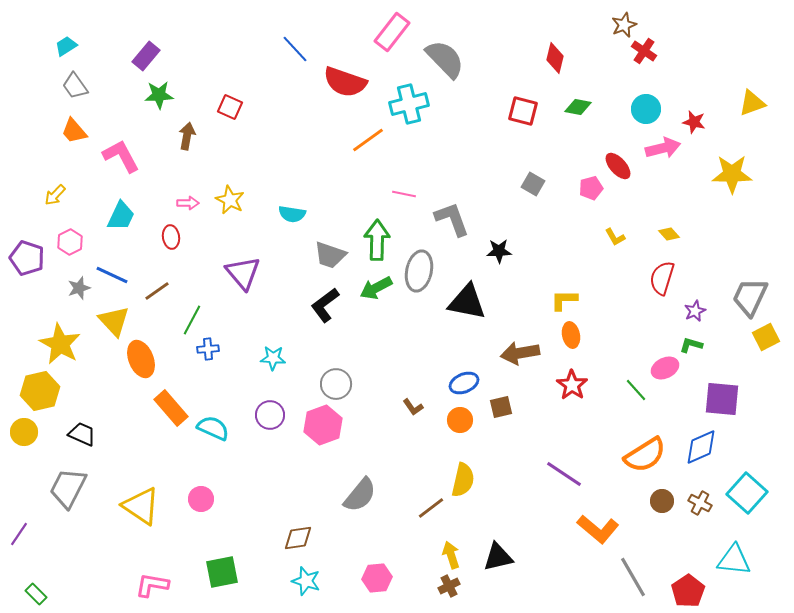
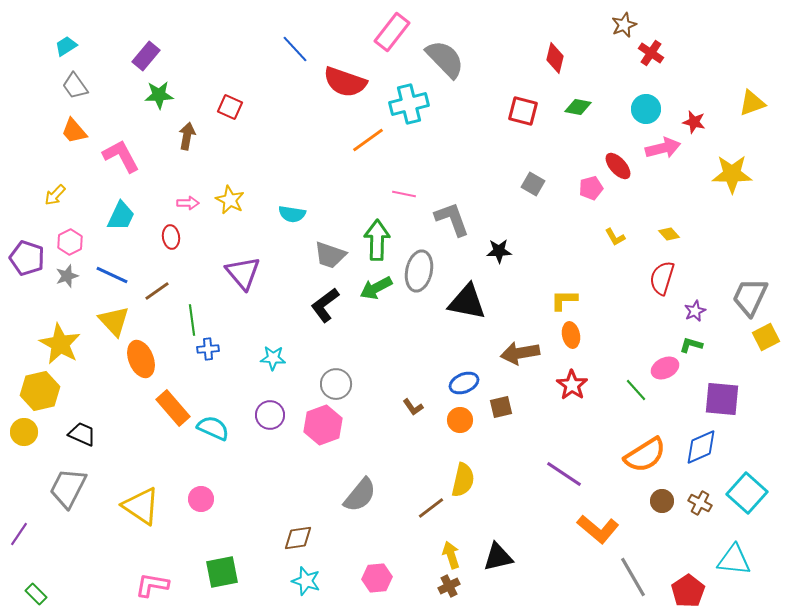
red cross at (644, 51): moved 7 px right, 2 px down
gray star at (79, 288): moved 12 px left, 12 px up
green line at (192, 320): rotated 36 degrees counterclockwise
orange rectangle at (171, 408): moved 2 px right
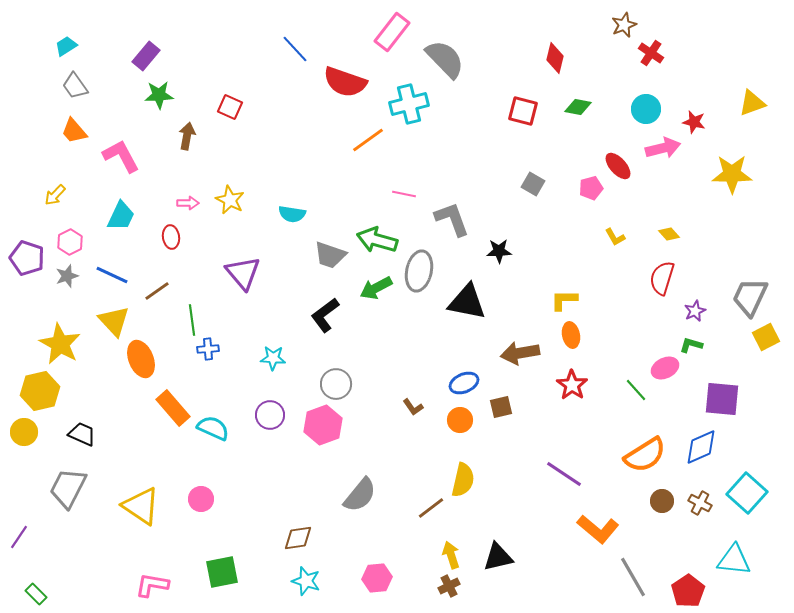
green arrow at (377, 240): rotated 75 degrees counterclockwise
black L-shape at (325, 305): moved 10 px down
purple line at (19, 534): moved 3 px down
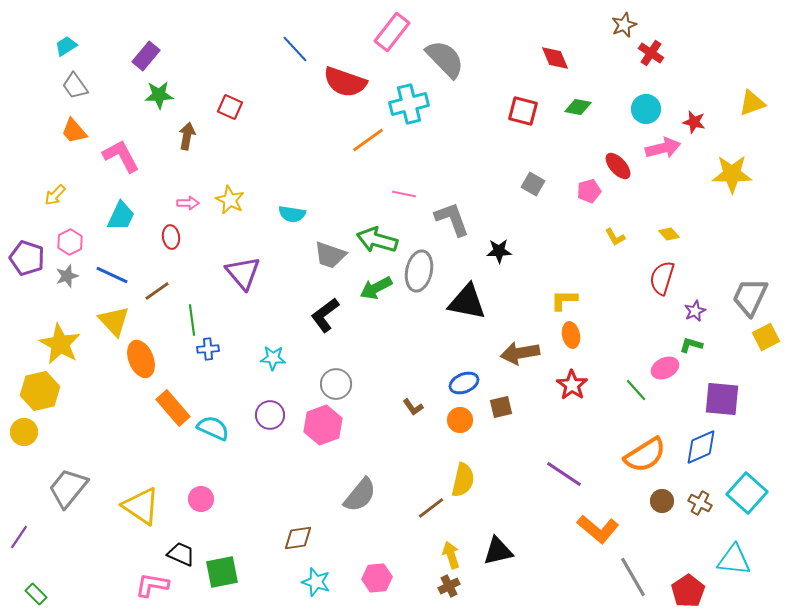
red diamond at (555, 58): rotated 36 degrees counterclockwise
pink pentagon at (591, 188): moved 2 px left, 3 px down
black trapezoid at (82, 434): moved 99 px right, 120 px down
gray trapezoid at (68, 488): rotated 12 degrees clockwise
black triangle at (498, 557): moved 6 px up
cyan star at (306, 581): moved 10 px right, 1 px down
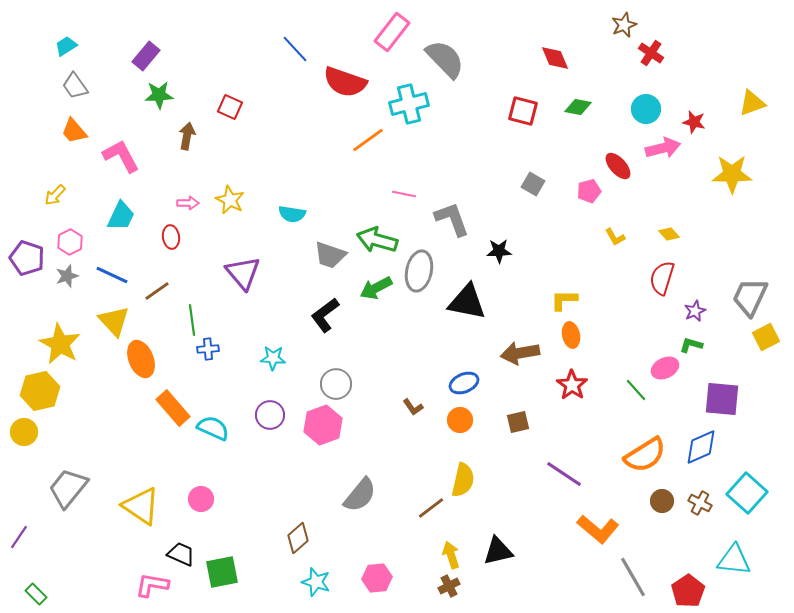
brown square at (501, 407): moved 17 px right, 15 px down
brown diamond at (298, 538): rotated 32 degrees counterclockwise
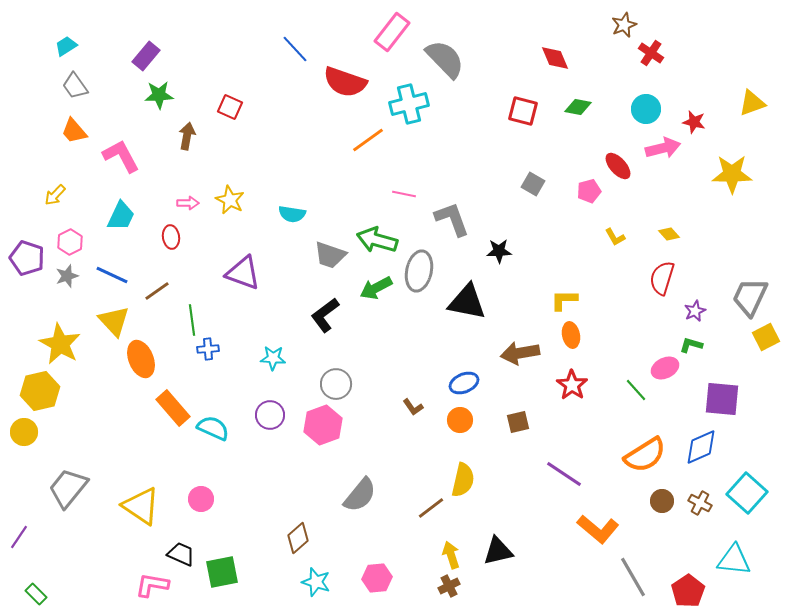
purple triangle at (243, 273): rotated 30 degrees counterclockwise
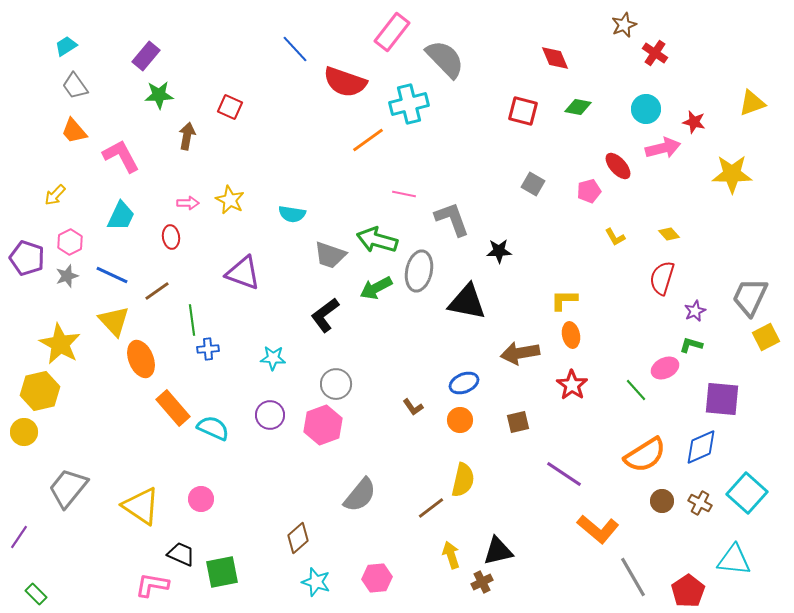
red cross at (651, 53): moved 4 px right
brown cross at (449, 586): moved 33 px right, 4 px up
